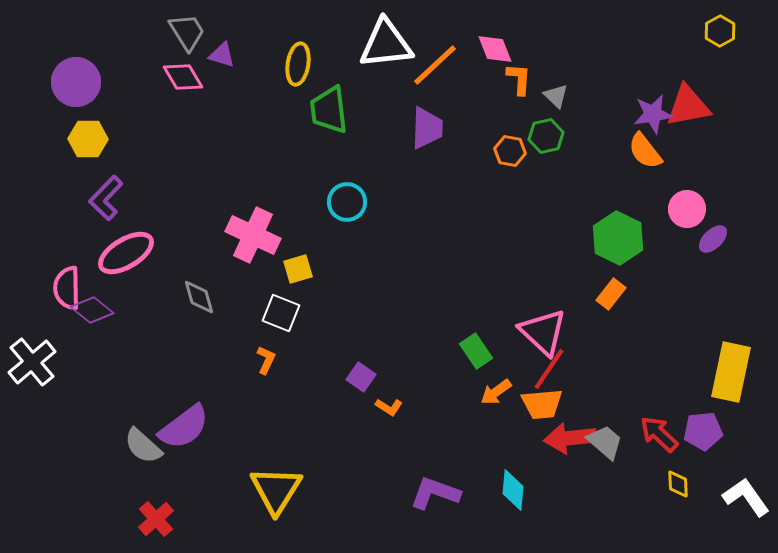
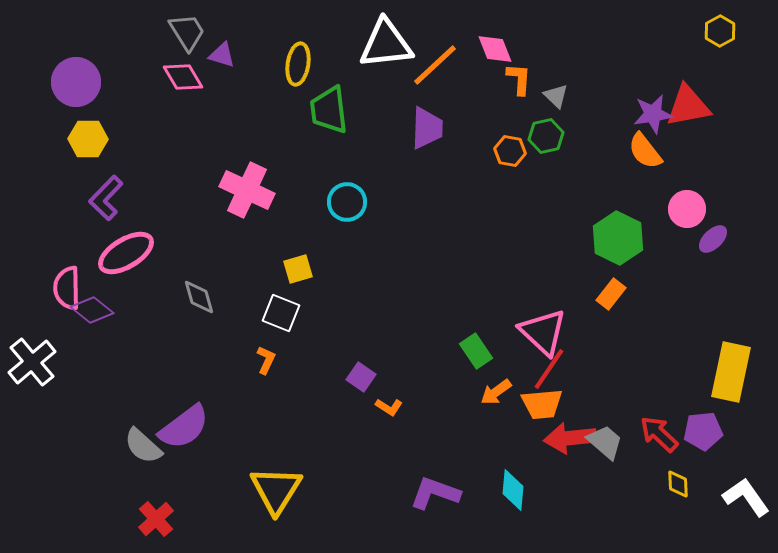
pink cross at (253, 235): moved 6 px left, 45 px up
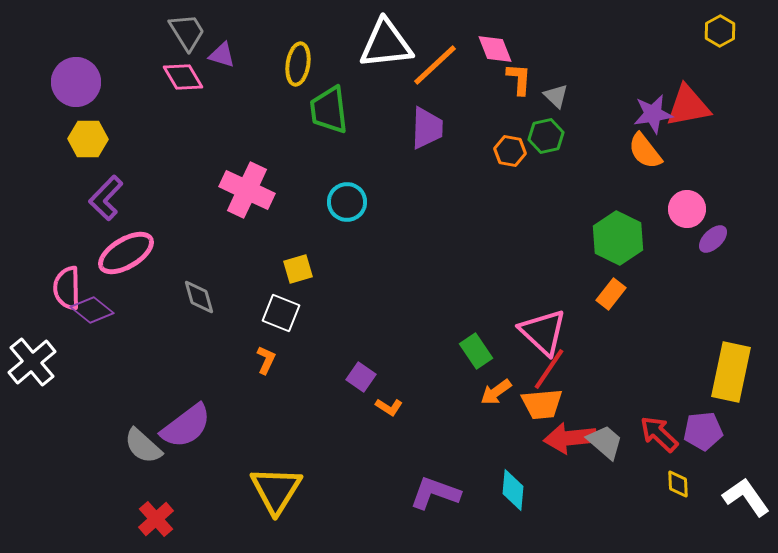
purple semicircle at (184, 427): moved 2 px right, 1 px up
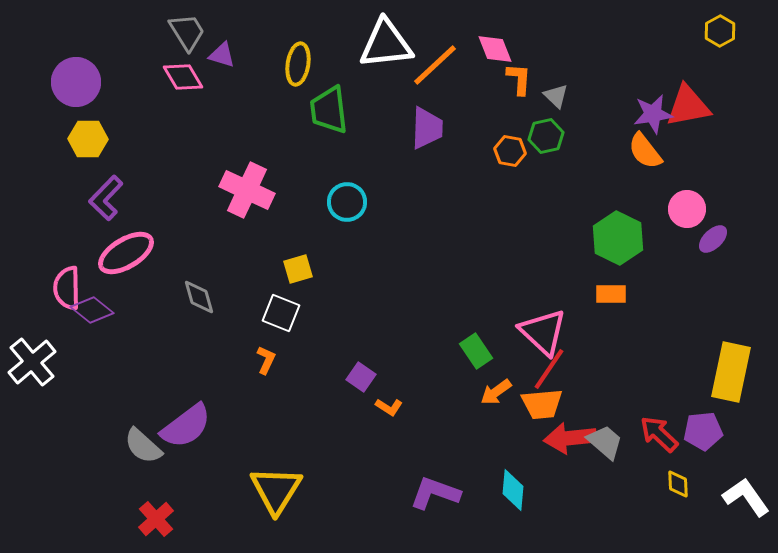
orange rectangle at (611, 294): rotated 52 degrees clockwise
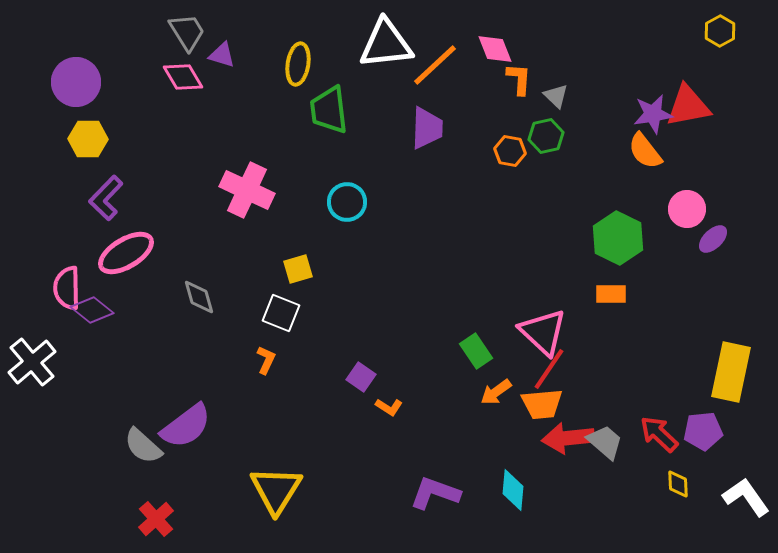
red arrow at (570, 438): moved 2 px left
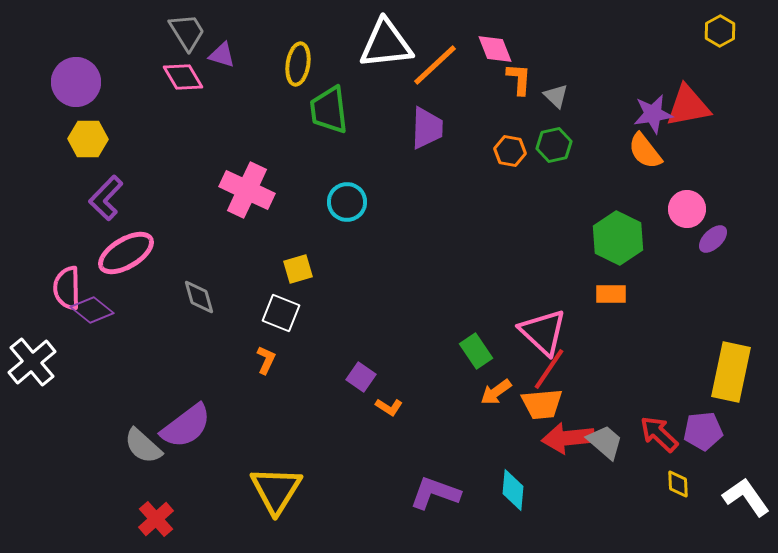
green hexagon at (546, 136): moved 8 px right, 9 px down
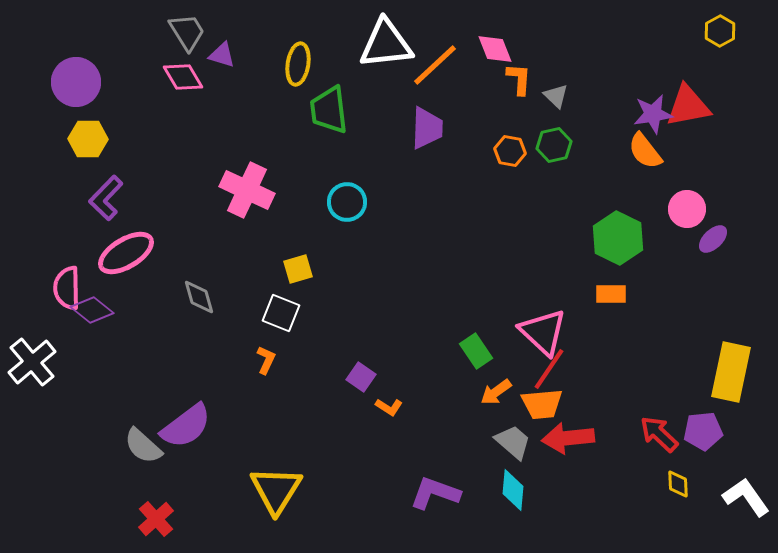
gray trapezoid at (605, 442): moved 92 px left
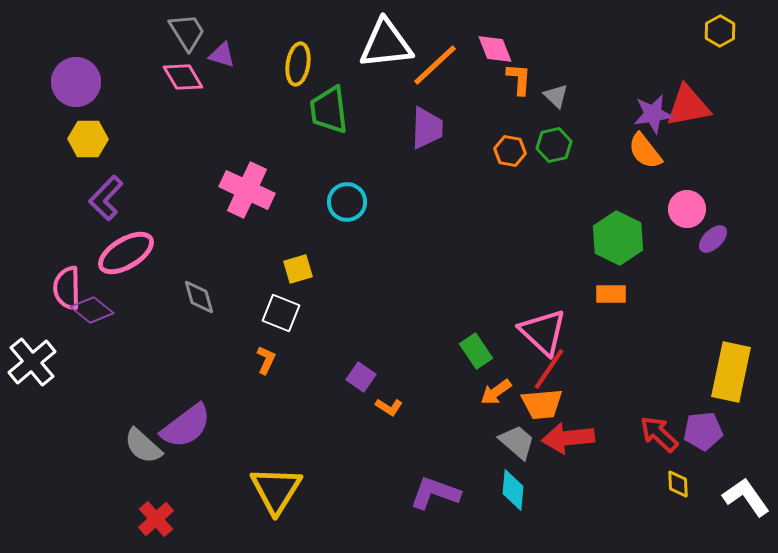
gray trapezoid at (513, 442): moved 4 px right
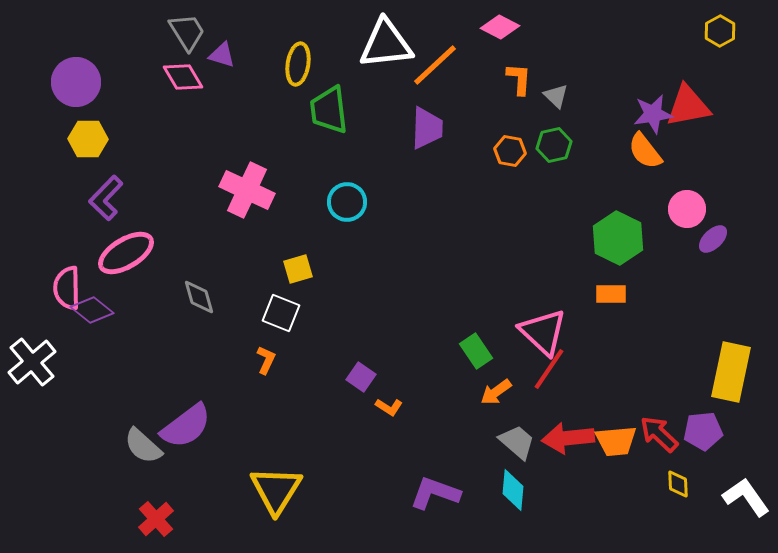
pink diamond at (495, 49): moved 5 px right, 22 px up; rotated 42 degrees counterclockwise
orange trapezoid at (542, 404): moved 74 px right, 37 px down
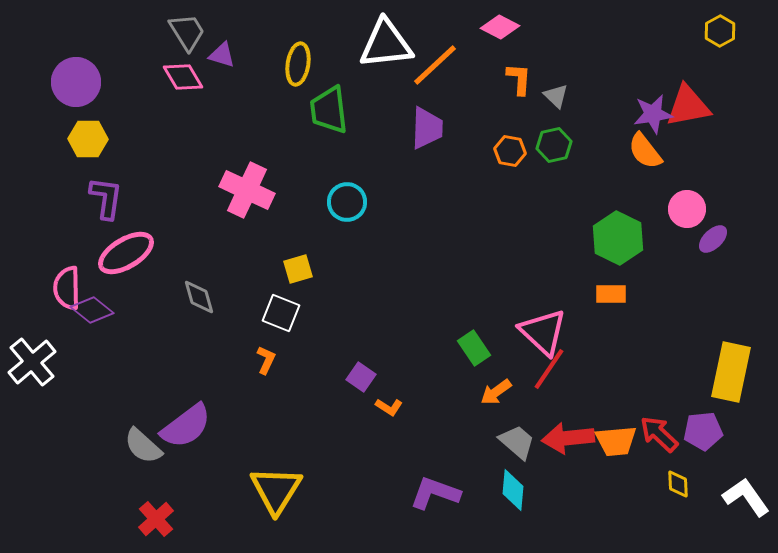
purple L-shape at (106, 198): rotated 144 degrees clockwise
green rectangle at (476, 351): moved 2 px left, 3 px up
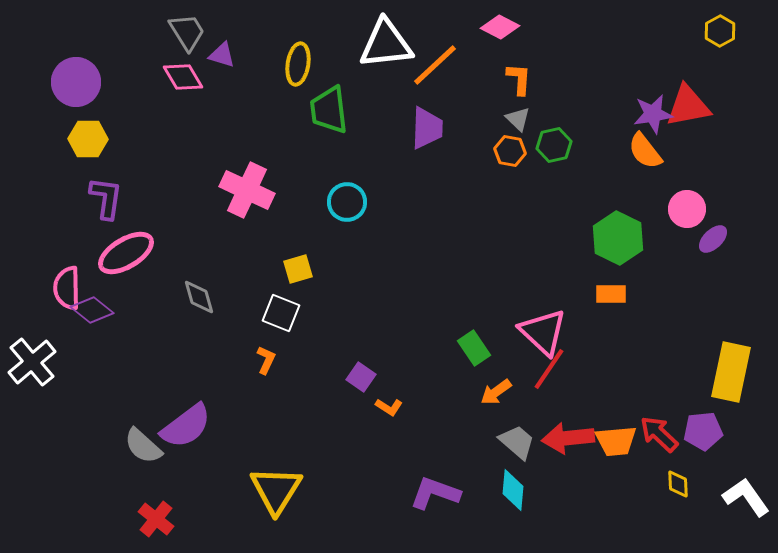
gray triangle at (556, 96): moved 38 px left, 23 px down
red cross at (156, 519): rotated 9 degrees counterclockwise
